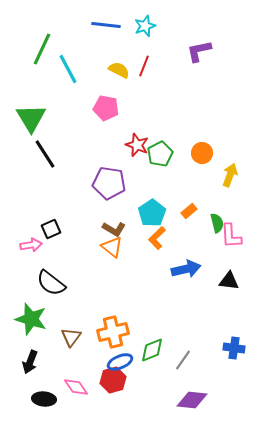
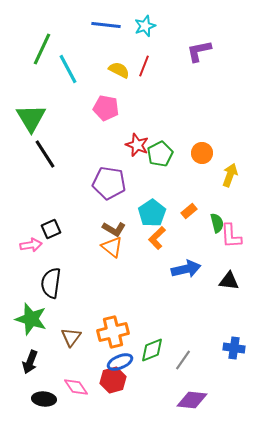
black semicircle: rotated 60 degrees clockwise
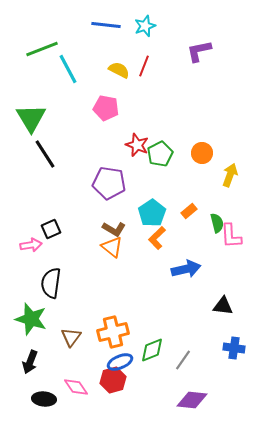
green line: rotated 44 degrees clockwise
black triangle: moved 6 px left, 25 px down
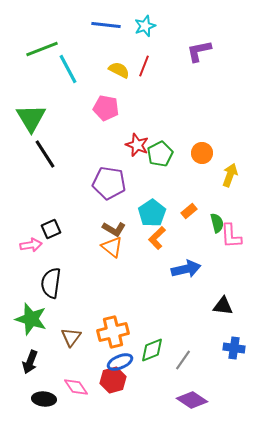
purple diamond: rotated 28 degrees clockwise
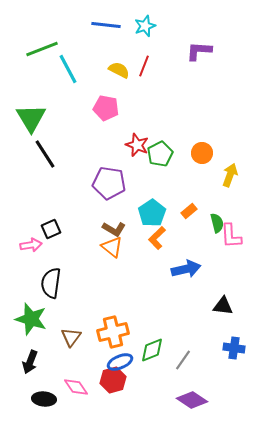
purple L-shape: rotated 16 degrees clockwise
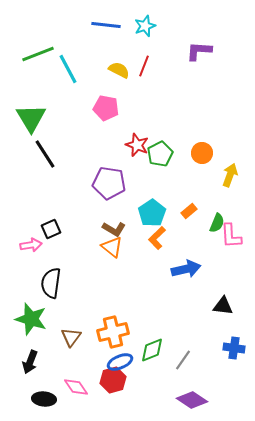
green line: moved 4 px left, 5 px down
green semicircle: rotated 36 degrees clockwise
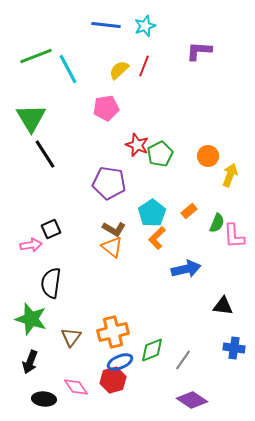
green line: moved 2 px left, 2 px down
yellow semicircle: rotated 70 degrees counterclockwise
pink pentagon: rotated 20 degrees counterclockwise
orange circle: moved 6 px right, 3 px down
pink L-shape: moved 3 px right
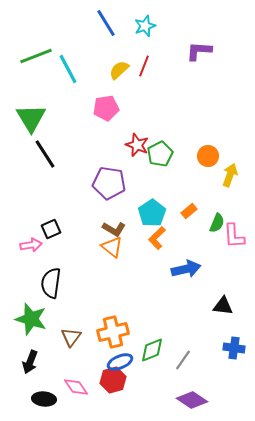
blue line: moved 2 px up; rotated 52 degrees clockwise
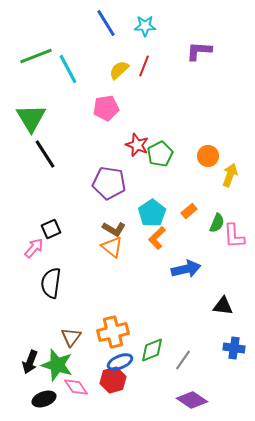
cyan star: rotated 20 degrees clockwise
pink arrow: moved 3 px right, 3 px down; rotated 40 degrees counterclockwise
green star: moved 26 px right, 46 px down
black ellipse: rotated 25 degrees counterclockwise
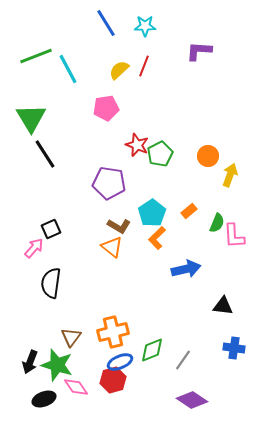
brown L-shape: moved 5 px right, 3 px up
